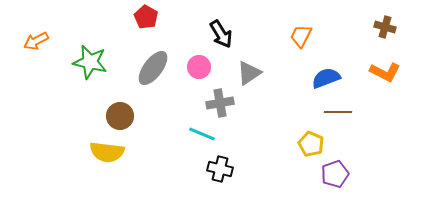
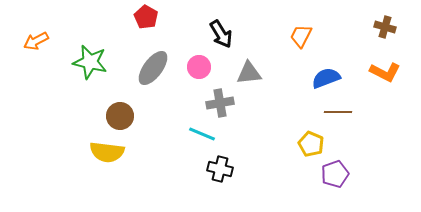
gray triangle: rotated 28 degrees clockwise
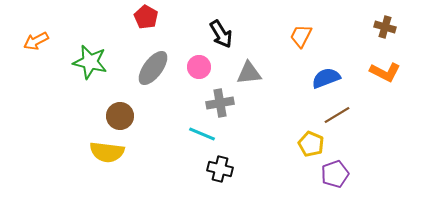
brown line: moved 1 px left, 3 px down; rotated 32 degrees counterclockwise
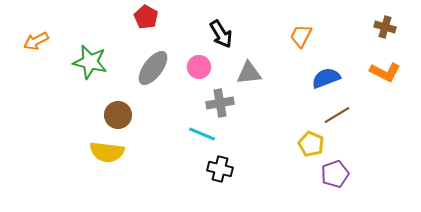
brown circle: moved 2 px left, 1 px up
